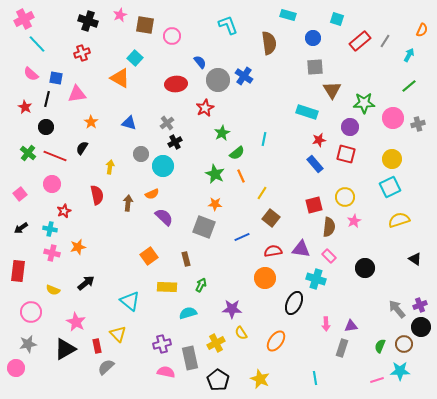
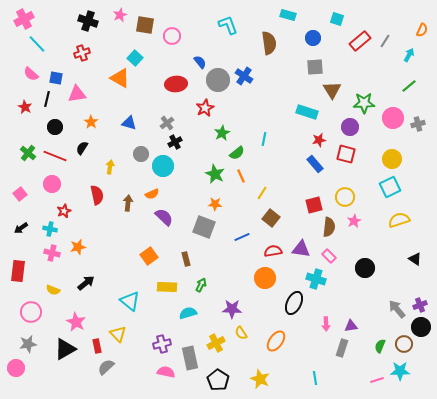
black circle at (46, 127): moved 9 px right
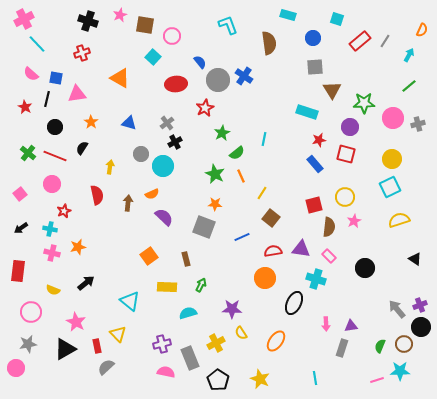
cyan square at (135, 58): moved 18 px right, 1 px up
gray rectangle at (190, 358): rotated 10 degrees counterclockwise
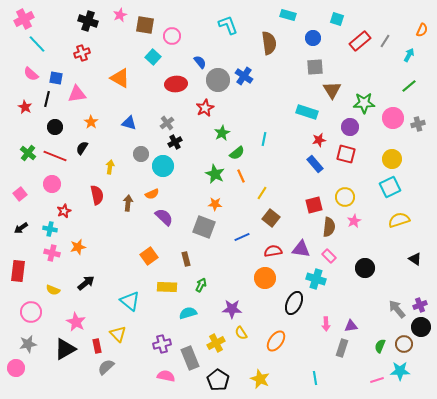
pink semicircle at (166, 372): moved 4 px down
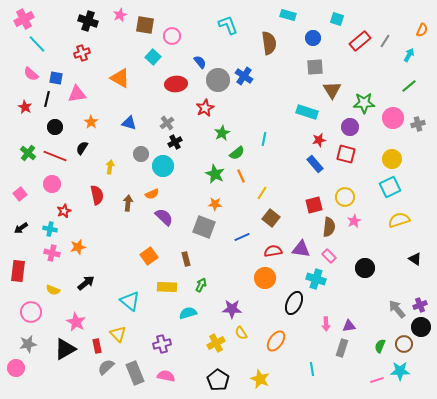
purple triangle at (351, 326): moved 2 px left
gray rectangle at (190, 358): moved 55 px left, 15 px down
cyan line at (315, 378): moved 3 px left, 9 px up
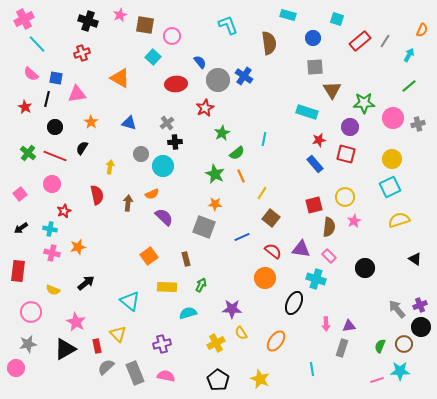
black cross at (175, 142): rotated 24 degrees clockwise
red semicircle at (273, 251): rotated 48 degrees clockwise
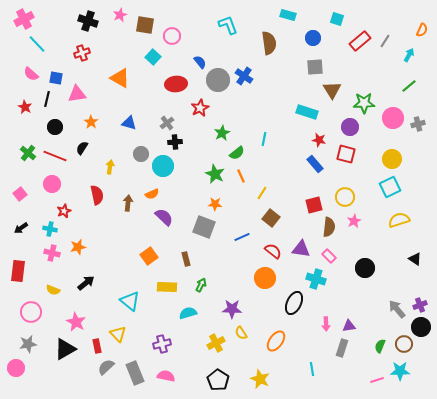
red star at (205, 108): moved 5 px left
red star at (319, 140): rotated 24 degrees clockwise
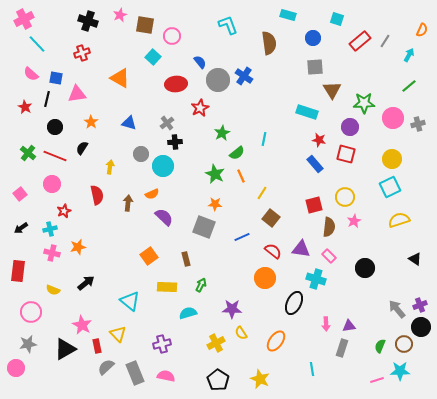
cyan cross at (50, 229): rotated 24 degrees counterclockwise
pink star at (76, 322): moved 6 px right, 3 px down
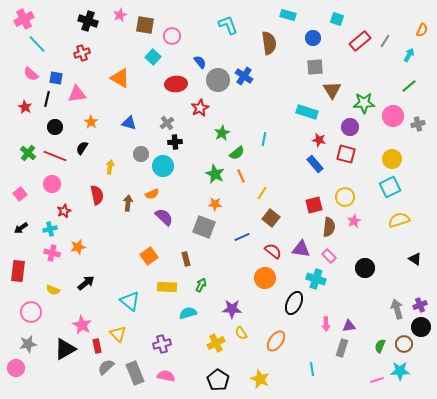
pink circle at (393, 118): moved 2 px up
gray arrow at (397, 309): rotated 24 degrees clockwise
